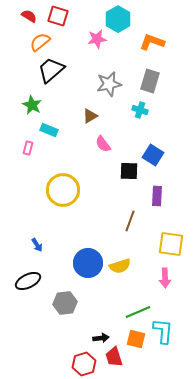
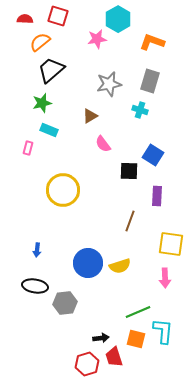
red semicircle: moved 4 px left, 3 px down; rotated 28 degrees counterclockwise
green star: moved 10 px right, 2 px up; rotated 30 degrees clockwise
blue arrow: moved 5 px down; rotated 40 degrees clockwise
black ellipse: moved 7 px right, 5 px down; rotated 35 degrees clockwise
red hexagon: moved 3 px right
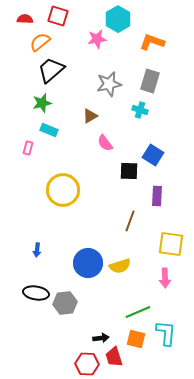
pink semicircle: moved 2 px right, 1 px up
black ellipse: moved 1 px right, 7 px down
cyan L-shape: moved 3 px right, 2 px down
red hexagon: rotated 20 degrees clockwise
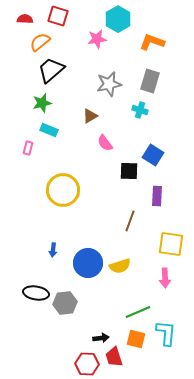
blue arrow: moved 16 px right
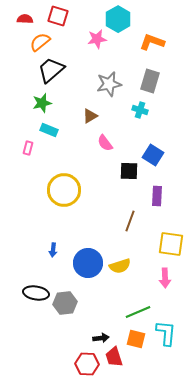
yellow circle: moved 1 px right
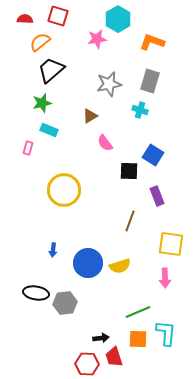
purple rectangle: rotated 24 degrees counterclockwise
orange square: moved 2 px right; rotated 12 degrees counterclockwise
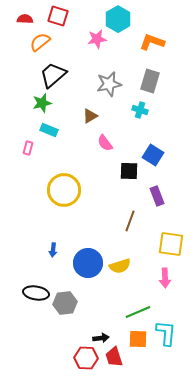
black trapezoid: moved 2 px right, 5 px down
red hexagon: moved 1 px left, 6 px up
